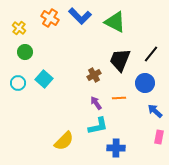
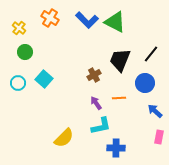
blue L-shape: moved 7 px right, 4 px down
cyan L-shape: moved 3 px right
yellow semicircle: moved 3 px up
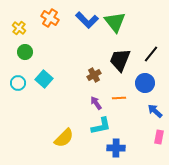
green triangle: rotated 25 degrees clockwise
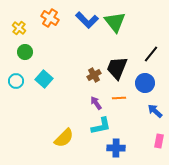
black trapezoid: moved 3 px left, 8 px down
cyan circle: moved 2 px left, 2 px up
pink rectangle: moved 4 px down
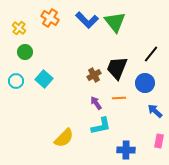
blue cross: moved 10 px right, 2 px down
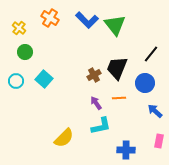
green triangle: moved 3 px down
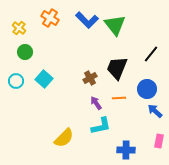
brown cross: moved 4 px left, 3 px down
blue circle: moved 2 px right, 6 px down
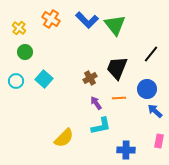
orange cross: moved 1 px right, 1 px down
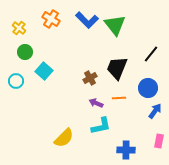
cyan square: moved 8 px up
blue circle: moved 1 px right, 1 px up
purple arrow: rotated 32 degrees counterclockwise
blue arrow: rotated 84 degrees clockwise
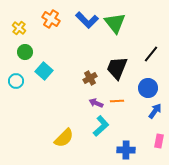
green triangle: moved 2 px up
orange line: moved 2 px left, 3 px down
cyan L-shape: rotated 30 degrees counterclockwise
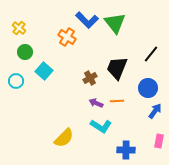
orange cross: moved 16 px right, 18 px down
cyan L-shape: rotated 75 degrees clockwise
